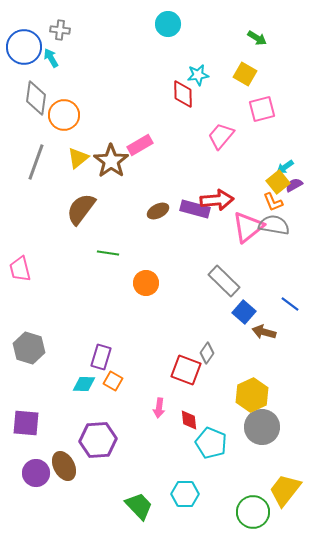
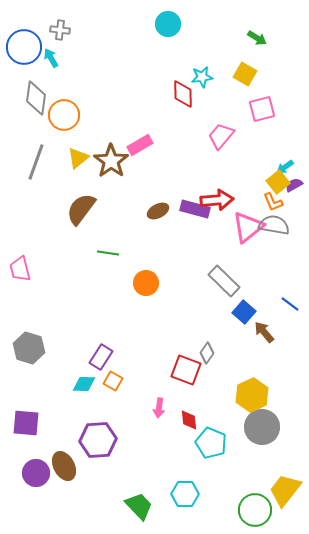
cyan star at (198, 75): moved 4 px right, 2 px down
brown arrow at (264, 332): rotated 35 degrees clockwise
purple rectangle at (101, 357): rotated 15 degrees clockwise
green circle at (253, 512): moved 2 px right, 2 px up
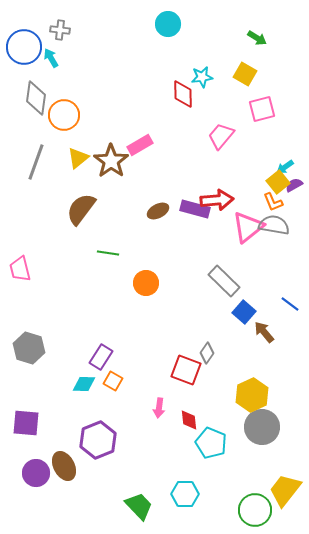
purple hexagon at (98, 440): rotated 18 degrees counterclockwise
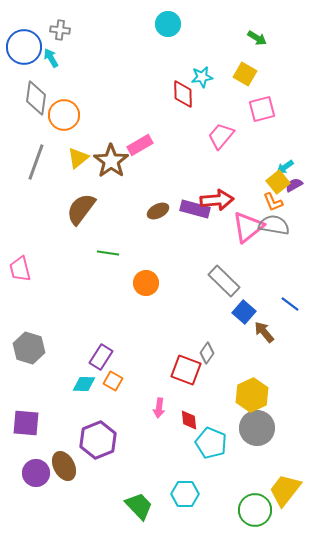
gray circle at (262, 427): moved 5 px left, 1 px down
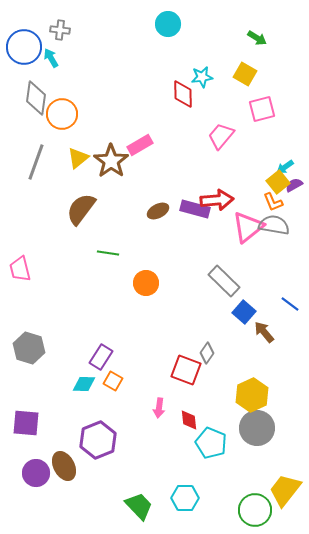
orange circle at (64, 115): moved 2 px left, 1 px up
cyan hexagon at (185, 494): moved 4 px down
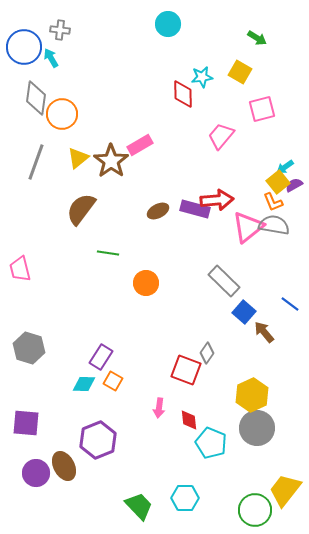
yellow square at (245, 74): moved 5 px left, 2 px up
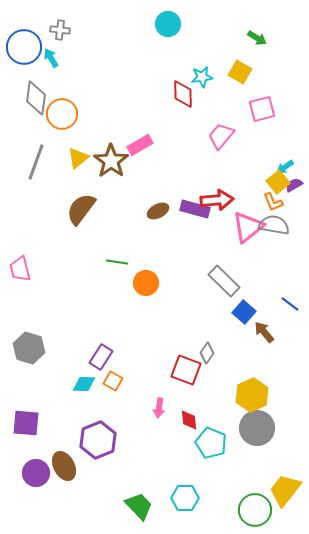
green line at (108, 253): moved 9 px right, 9 px down
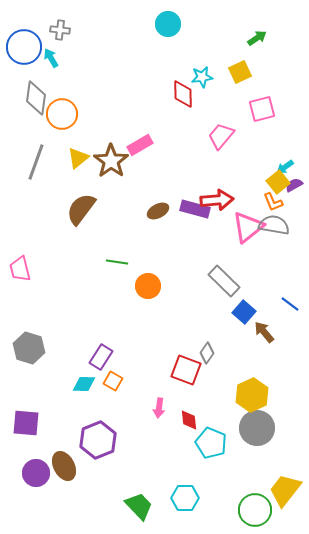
green arrow at (257, 38): rotated 66 degrees counterclockwise
yellow square at (240, 72): rotated 35 degrees clockwise
orange circle at (146, 283): moved 2 px right, 3 px down
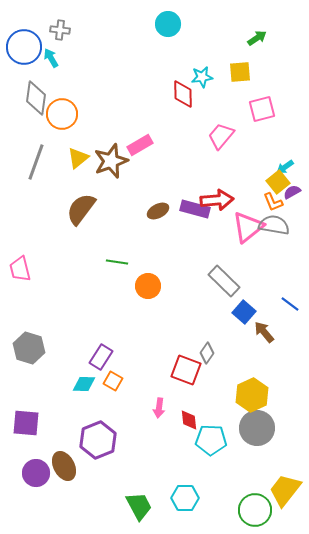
yellow square at (240, 72): rotated 20 degrees clockwise
brown star at (111, 161): rotated 16 degrees clockwise
purple semicircle at (294, 185): moved 2 px left, 7 px down
cyan pentagon at (211, 443): moved 3 px up; rotated 20 degrees counterclockwise
green trapezoid at (139, 506): rotated 16 degrees clockwise
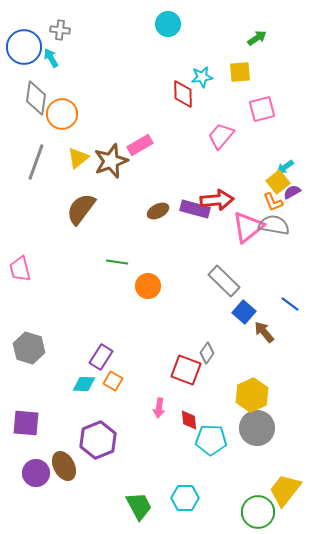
green circle at (255, 510): moved 3 px right, 2 px down
